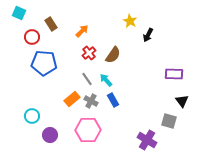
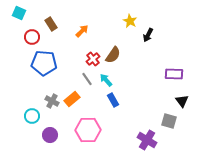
red cross: moved 4 px right, 6 px down
gray cross: moved 39 px left
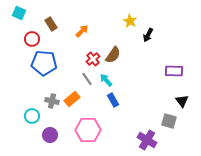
red circle: moved 2 px down
purple rectangle: moved 3 px up
gray cross: rotated 16 degrees counterclockwise
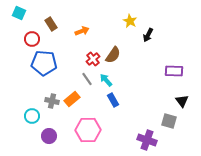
orange arrow: rotated 24 degrees clockwise
purple circle: moved 1 px left, 1 px down
purple cross: rotated 12 degrees counterclockwise
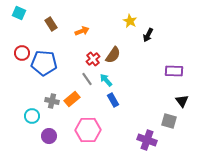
red circle: moved 10 px left, 14 px down
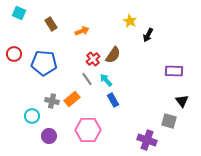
red circle: moved 8 px left, 1 px down
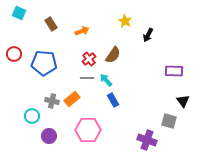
yellow star: moved 5 px left
red cross: moved 4 px left
gray line: moved 1 px up; rotated 56 degrees counterclockwise
black triangle: moved 1 px right
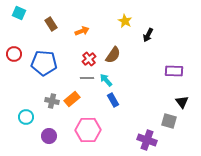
black triangle: moved 1 px left, 1 px down
cyan circle: moved 6 px left, 1 px down
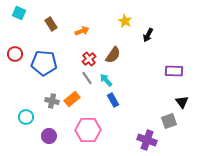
red circle: moved 1 px right
gray line: rotated 56 degrees clockwise
gray square: rotated 35 degrees counterclockwise
